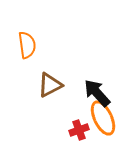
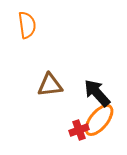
orange semicircle: moved 20 px up
brown triangle: rotated 20 degrees clockwise
orange ellipse: moved 4 px left, 2 px down; rotated 64 degrees clockwise
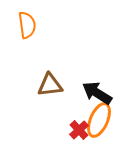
black arrow: rotated 16 degrees counterclockwise
orange ellipse: rotated 16 degrees counterclockwise
red cross: rotated 24 degrees counterclockwise
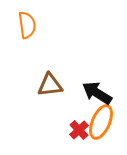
orange ellipse: moved 2 px right, 2 px down
